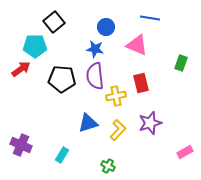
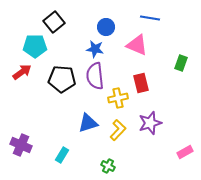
red arrow: moved 1 px right, 3 px down
yellow cross: moved 2 px right, 2 px down
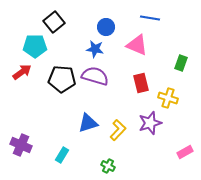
purple semicircle: rotated 112 degrees clockwise
yellow cross: moved 50 px right; rotated 30 degrees clockwise
